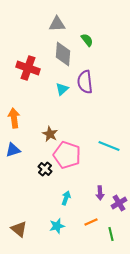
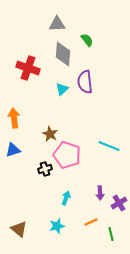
black cross: rotated 32 degrees clockwise
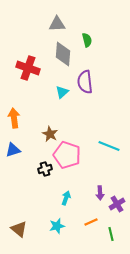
green semicircle: rotated 24 degrees clockwise
cyan triangle: moved 3 px down
purple cross: moved 2 px left, 1 px down
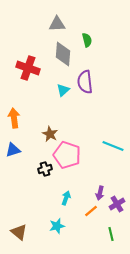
cyan triangle: moved 1 px right, 2 px up
cyan line: moved 4 px right
purple arrow: rotated 16 degrees clockwise
orange line: moved 11 px up; rotated 16 degrees counterclockwise
brown triangle: moved 3 px down
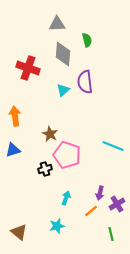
orange arrow: moved 1 px right, 2 px up
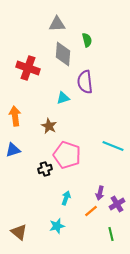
cyan triangle: moved 8 px down; rotated 24 degrees clockwise
brown star: moved 1 px left, 8 px up
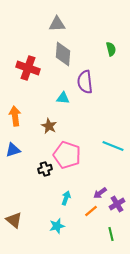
green semicircle: moved 24 px right, 9 px down
cyan triangle: rotated 24 degrees clockwise
purple arrow: rotated 40 degrees clockwise
brown triangle: moved 5 px left, 12 px up
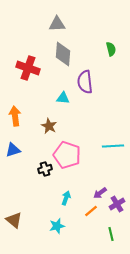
cyan line: rotated 25 degrees counterclockwise
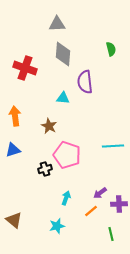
red cross: moved 3 px left
purple cross: moved 2 px right; rotated 28 degrees clockwise
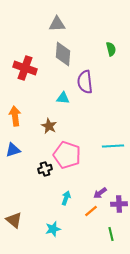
cyan star: moved 4 px left, 3 px down
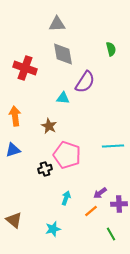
gray diamond: rotated 15 degrees counterclockwise
purple semicircle: rotated 140 degrees counterclockwise
green line: rotated 16 degrees counterclockwise
